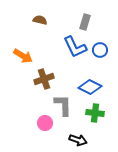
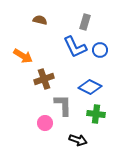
green cross: moved 1 px right, 1 px down
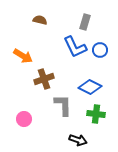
pink circle: moved 21 px left, 4 px up
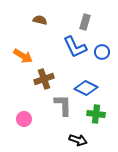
blue circle: moved 2 px right, 2 px down
blue diamond: moved 4 px left, 1 px down
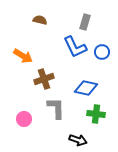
blue diamond: rotated 15 degrees counterclockwise
gray L-shape: moved 7 px left, 3 px down
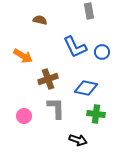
gray rectangle: moved 4 px right, 11 px up; rotated 28 degrees counterclockwise
brown cross: moved 4 px right
pink circle: moved 3 px up
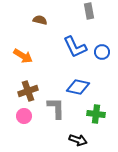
brown cross: moved 20 px left, 12 px down
blue diamond: moved 8 px left, 1 px up
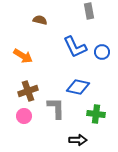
black arrow: rotated 18 degrees counterclockwise
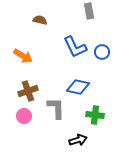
green cross: moved 1 px left, 1 px down
black arrow: rotated 18 degrees counterclockwise
